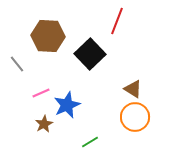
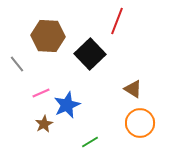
orange circle: moved 5 px right, 6 px down
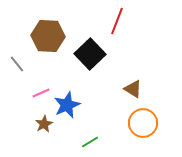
orange circle: moved 3 px right
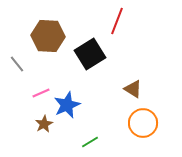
black square: rotated 12 degrees clockwise
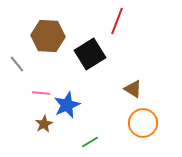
pink line: rotated 30 degrees clockwise
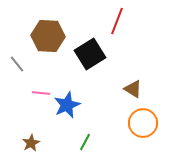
brown star: moved 13 px left, 19 px down
green line: moved 5 px left; rotated 30 degrees counterclockwise
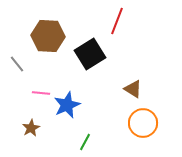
brown star: moved 15 px up
